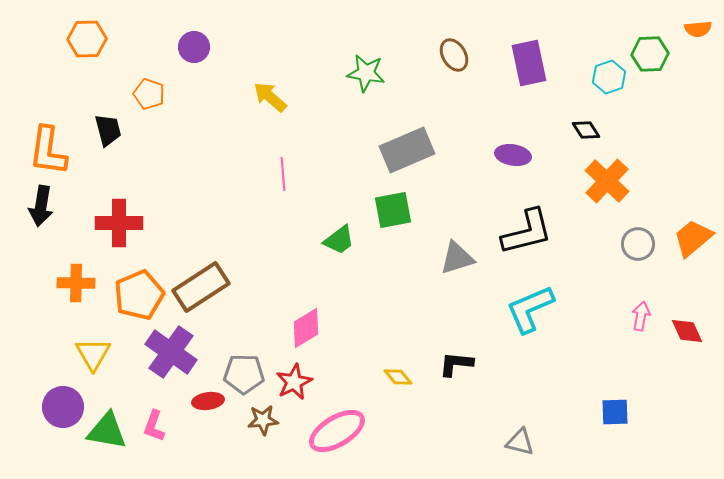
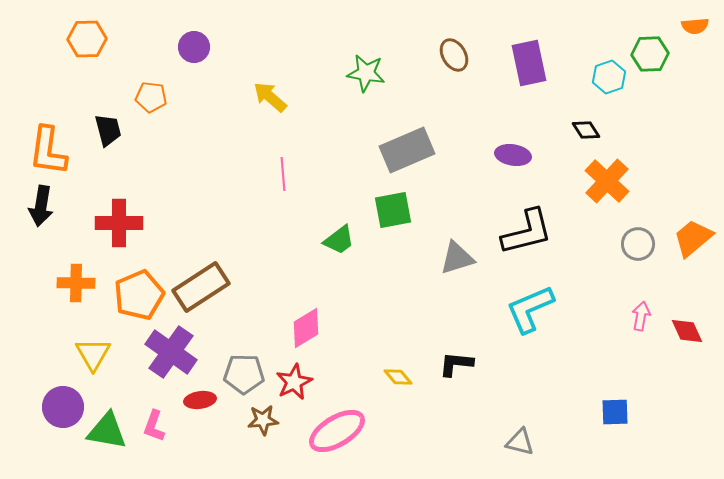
orange semicircle at (698, 29): moved 3 px left, 3 px up
orange pentagon at (149, 94): moved 2 px right, 3 px down; rotated 12 degrees counterclockwise
red ellipse at (208, 401): moved 8 px left, 1 px up
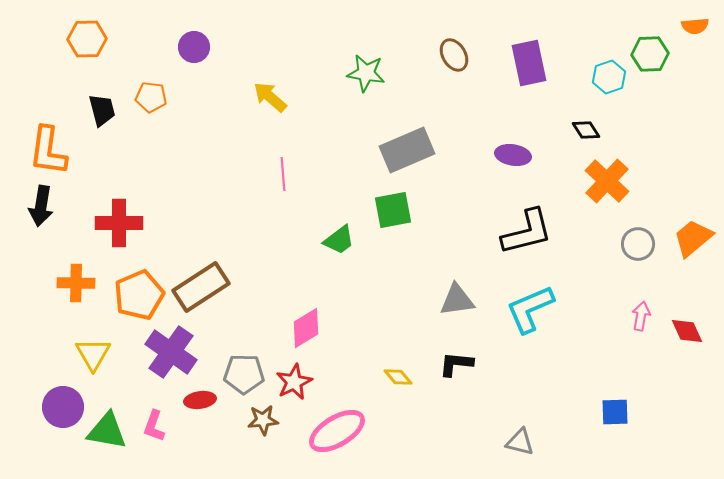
black trapezoid at (108, 130): moved 6 px left, 20 px up
gray triangle at (457, 258): moved 42 px down; rotated 9 degrees clockwise
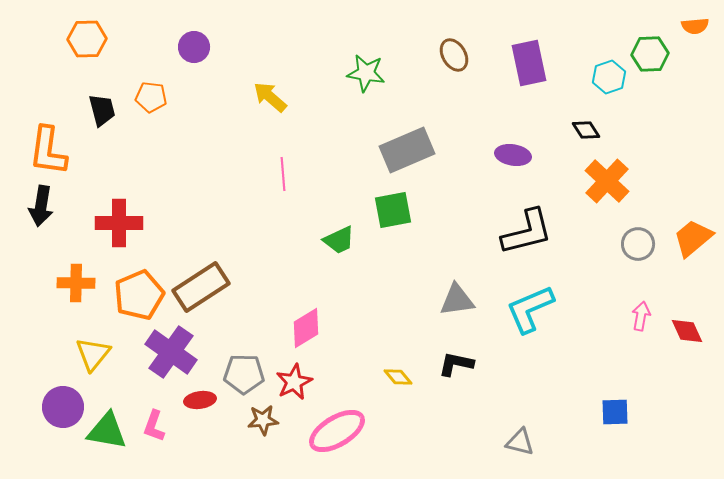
green trapezoid at (339, 240): rotated 12 degrees clockwise
yellow triangle at (93, 354): rotated 9 degrees clockwise
black L-shape at (456, 364): rotated 6 degrees clockwise
